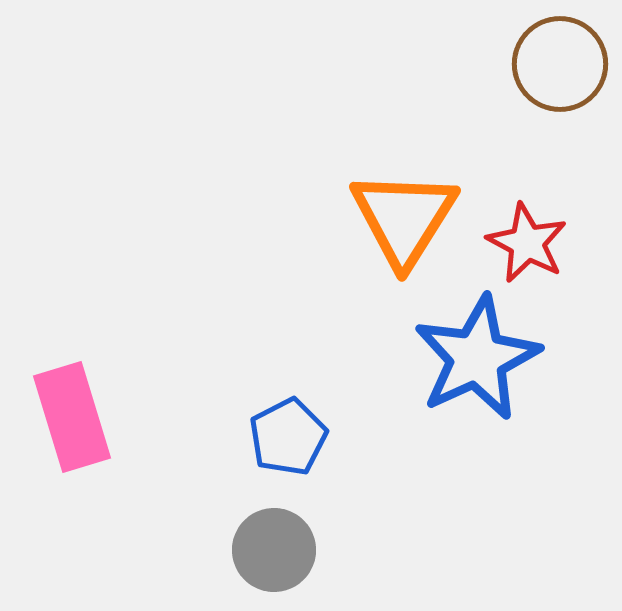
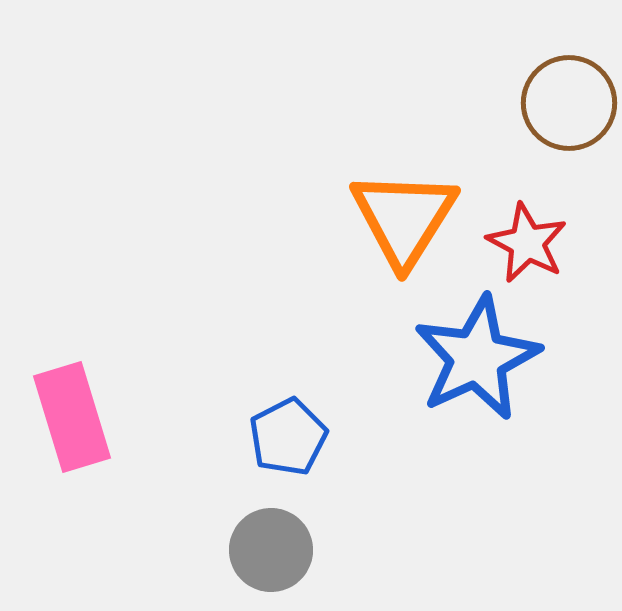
brown circle: moved 9 px right, 39 px down
gray circle: moved 3 px left
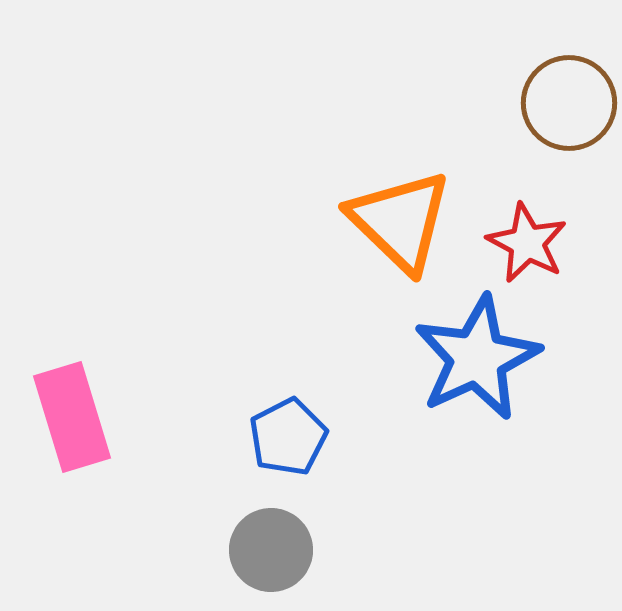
orange triangle: moved 4 px left, 3 px down; rotated 18 degrees counterclockwise
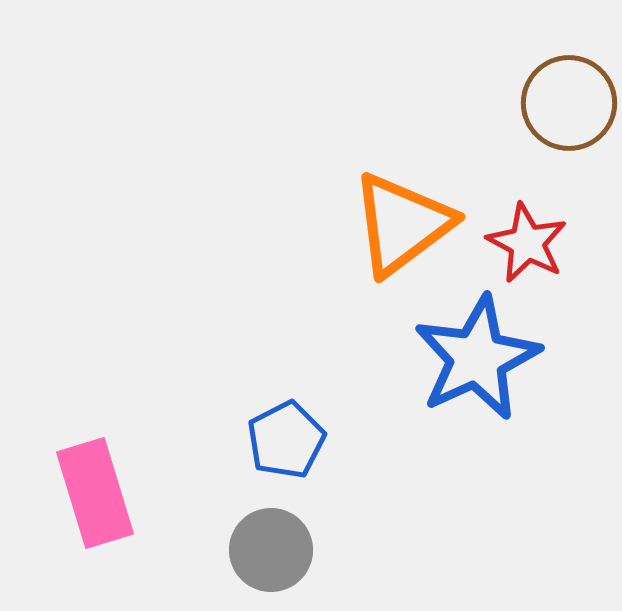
orange triangle: moved 2 px right, 3 px down; rotated 39 degrees clockwise
pink rectangle: moved 23 px right, 76 px down
blue pentagon: moved 2 px left, 3 px down
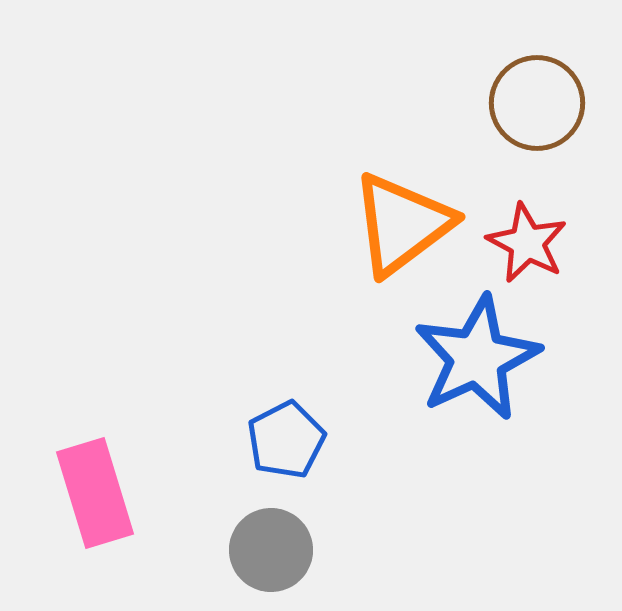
brown circle: moved 32 px left
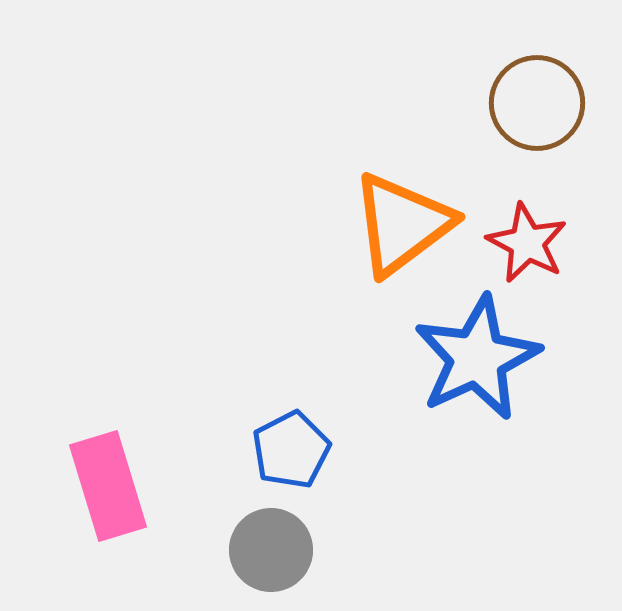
blue pentagon: moved 5 px right, 10 px down
pink rectangle: moved 13 px right, 7 px up
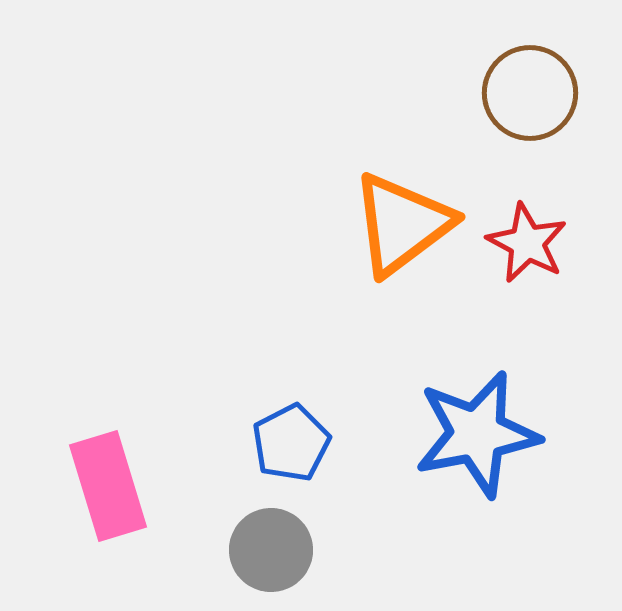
brown circle: moved 7 px left, 10 px up
blue star: moved 76 px down; rotated 14 degrees clockwise
blue pentagon: moved 7 px up
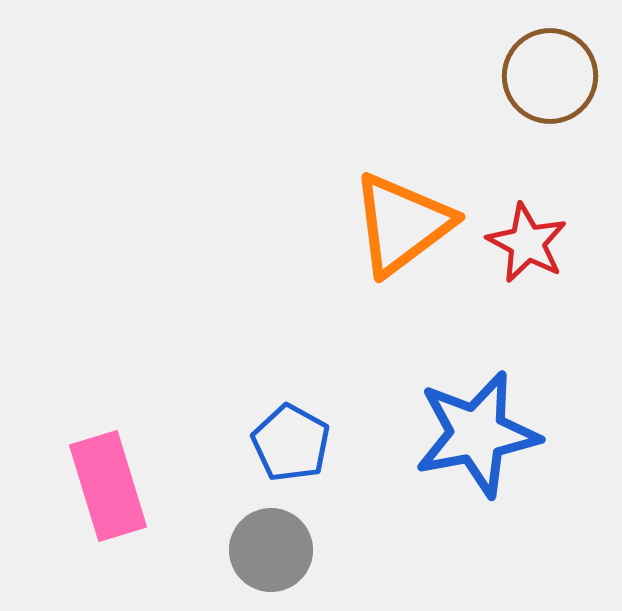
brown circle: moved 20 px right, 17 px up
blue pentagon: rotated 16 degrees counterclockwise
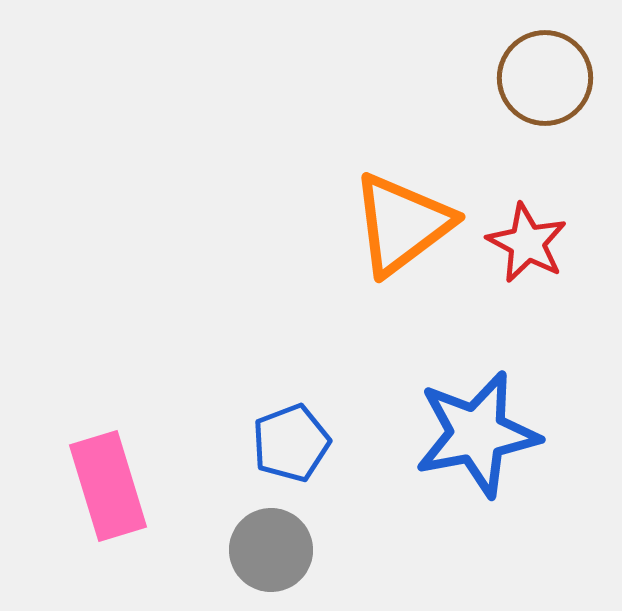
brown circle: moved 5 px left, 2 px down
blue pentagon: rotated 22 degrees clockwise
